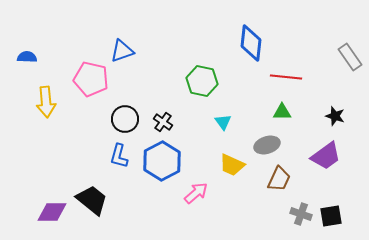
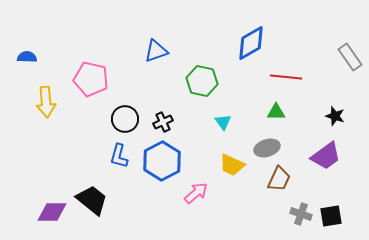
blue diamond: rotated 54 degrees clockwise
blue triangle: moved 34 px right
green triangle: moved 6 px left
black cross: rotated 30 degrees clockwise
gray ellipse: moved 3 px down
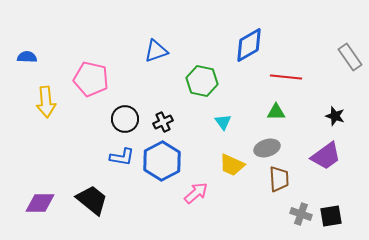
blue diamond: moved 2 px left, 2 px down
blue L-shape: moved 3 px right, 1 px down; rotated 95 degrees counterclockwise
brown trapezoid: rotated 28 degrees counterclockwise
purple diamond: moved 12 px left, 9 px up
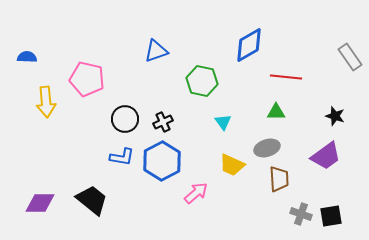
pink pentagon: moved 4 px left
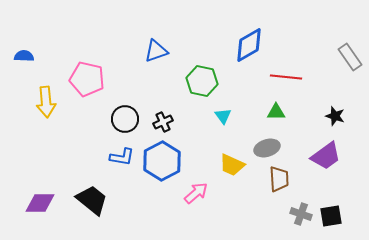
blue semicircle: moved 3 px left, 1 px up
cyan triangle: moved 6 px up
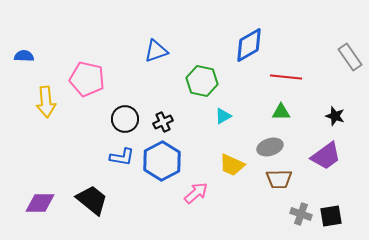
green triangle: moved 5 px right
cyan triangle: rotated 36 degrees clockwise
gray ellipse: moved 3 px right, 1 px up
brown trapezoid: rotated 92 degrees clockwise
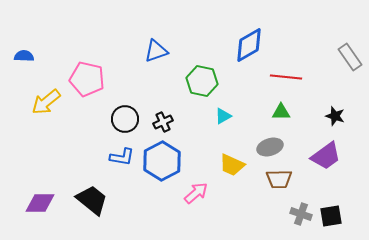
yellow arrow: rotated 56 degrees clockwise
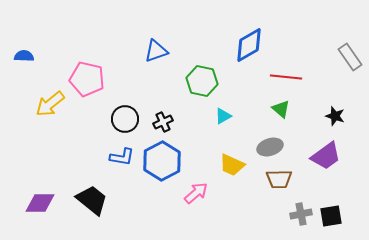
yellow arrow: moved 4 px right, 2 px down
green triangle: moved 3 px up; rotated 42 degrees clockwise
gray cross: rotated 30 degrees counterclockwise
